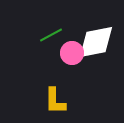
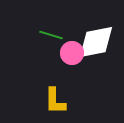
green line: rotated 45 degrees clockwise
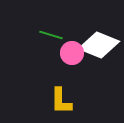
white diamond: moved 3 px right, 3 px down; rotated 33 degrees clockwise
yellow L-shape: moved 6 px right
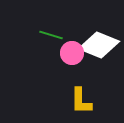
yellow L-shape: moved 20 px right
